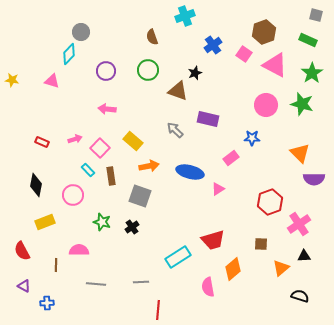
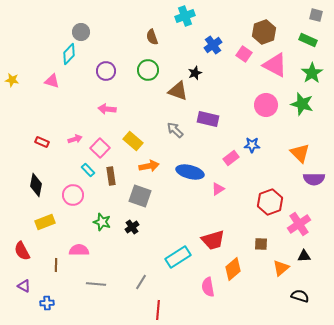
blue star at (252, 138): moved 7 px down
gray line at (141, 282): rotated 56 degrees counterclockwise
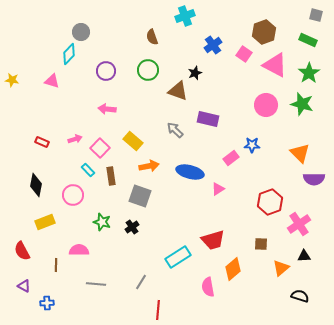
green star at (312, 73): moved 3 px left
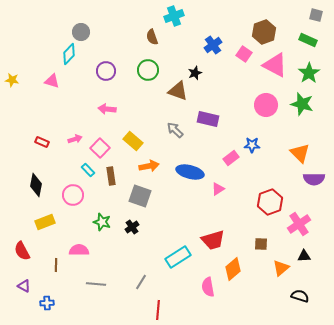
cyan cross at (185, 16): moved 11 px left
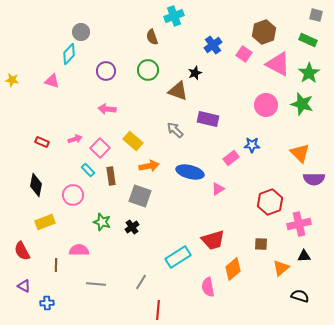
pink triangle at (275, 65): moved 3 px right, 1 px up
pink cross at (299, 224): rotated 20 degrees clockwise
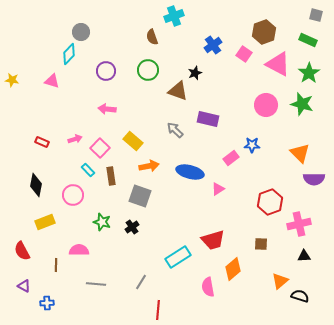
orange triangle at (281, 268): moved 1 px left, 13 px down
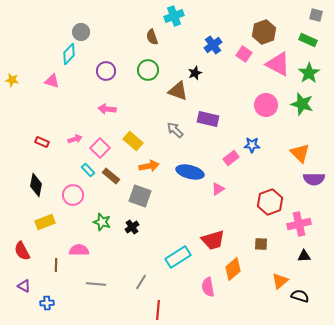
brown rectangle at (111, 176): rotated 42 degrees counterclockwise
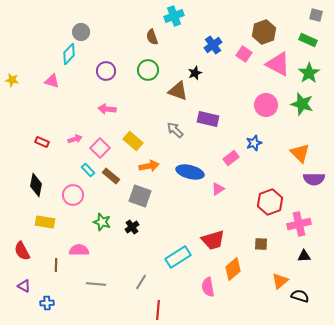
blue star at (252, 145): moved 2 px right, 2 px up; rotated 21 degrees counterclockwise
yellow rectangle at (45, 222): rotated 30 degrees clockwise
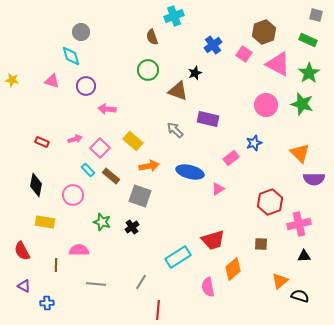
cyan diamond at (69, 54): moved 2 px right, 2 px down; rotated 60 degrees counterclockwise
purple circle at (106, 71): moved 20 px left, 15 px down
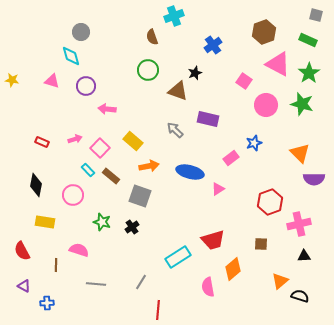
pink square at (244, 54): moved 27 px down
pink semicircle at (79, 250): rotated 18 degrees clockwise
